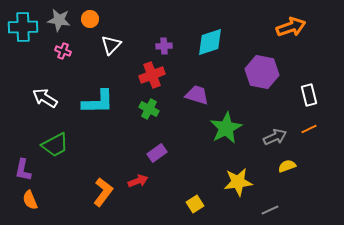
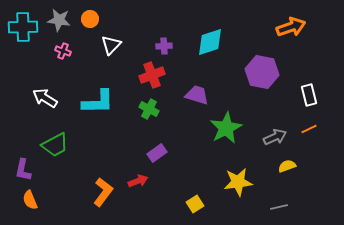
gray line: moved 9 px right, 3 px up; rotated 12 degrees clockwise
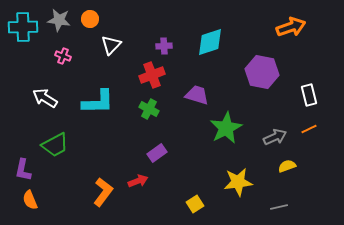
pink cross: moved 5 px down
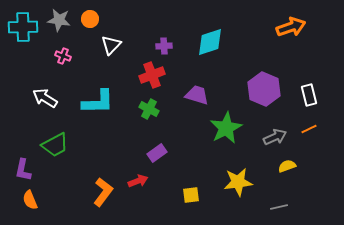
purple hexagon: moved 2 px right, 17 px down; rotated 12 degrees clockwise
yellow square: moved 4 px left, 9 px up; rotated 24 degrees clockwise
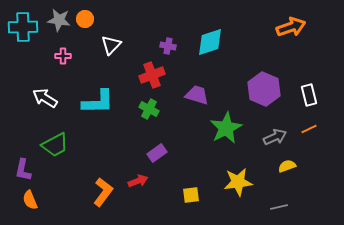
orange circle: moved 5 px left
purple cross: moved 4 px right; rotated 14 degrees clockwise
pink cross: rotated 21 degrees counterclockwise
